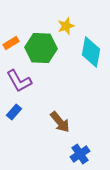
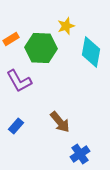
orange rectangle: moved 4 px up
blue rectangle: moved 2 px right, 14 px down
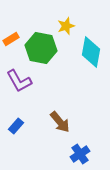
green hexagon: rotated 8 degrees clockwise
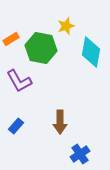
brown arrow: rotated 40 degrees clockwise
